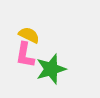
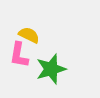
pink L-shape: moved 6 px left
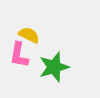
green star: moved 3 px right, 2 px up
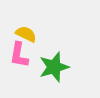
yellow semicircle: moved 3 px left, 1 px up
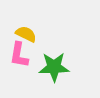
green star: rotated 16 degrees clockwise
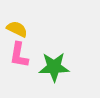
yellow semicircle: moved 9 px left, 5 px up
